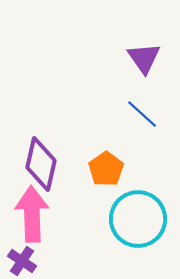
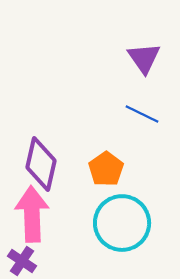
blue line: rotated 16 degrees counterclockwise
cyan circle: moved 16 px left, 4 px down
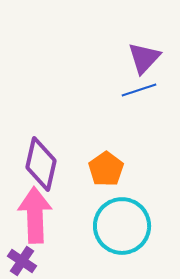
purple triangle: rotated 18 degrees clockwise
blue line: moved 3 px left, 24 px up; rotated 44 degrees counterclockwise
pink arrow: moved 3 px right, 1 px down
cyan circle: moved 3 px down
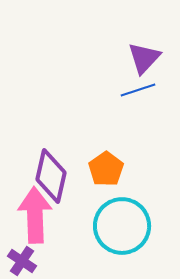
blue line: moved 1 px left
purple diamond: moved 10 px right, 12 px down
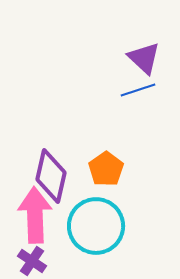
purple triangle: rotated 30 degrees counterclockwise
cyan circle: moved 26 px left
purple cross: moved 10 px right
